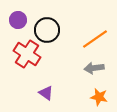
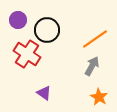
gray arrow: moved 2 px left, 2 px up; rotated 126 degrees clockwise
purple triangle: moved 2 px left
orange star: rotated 18 degrees clockwise
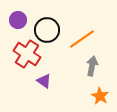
orange line: moved 13 px left
gray arrow: rotated 18 degrees counterclockwise
purple triangle: moved 12 px up
orange star: moved 1 px right, 1 px up
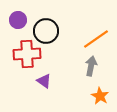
black circle: moved 1 px left, 1 px down
orange line: moved 14 px right
red cross: rotated 36 degrees counterclockwise
gray arrow: moved 1 px left
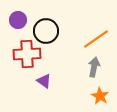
gray arrow: moved 3 px right, 1 px down
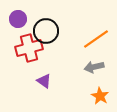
purple circle: moved 1 px up
red cross: moved 2 px right, 6 px up; rotated 12 degrees counterclockwise
gray arrow: rotated 114 degrees counterclockwise
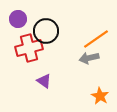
gray arrow: moved 5 px left, 9 px up
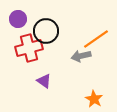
gray arrow: moved 8 px left, 2 px up
orange star: moved 6 px left, 3 px down
